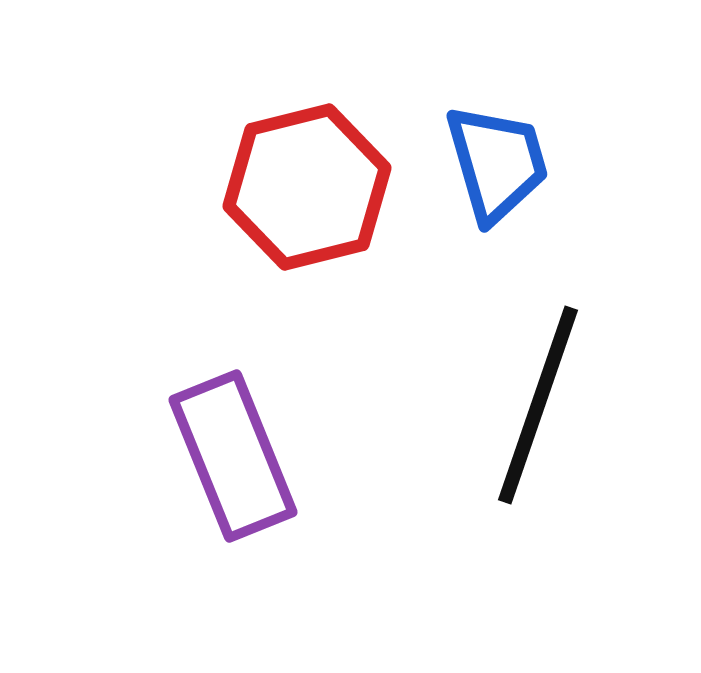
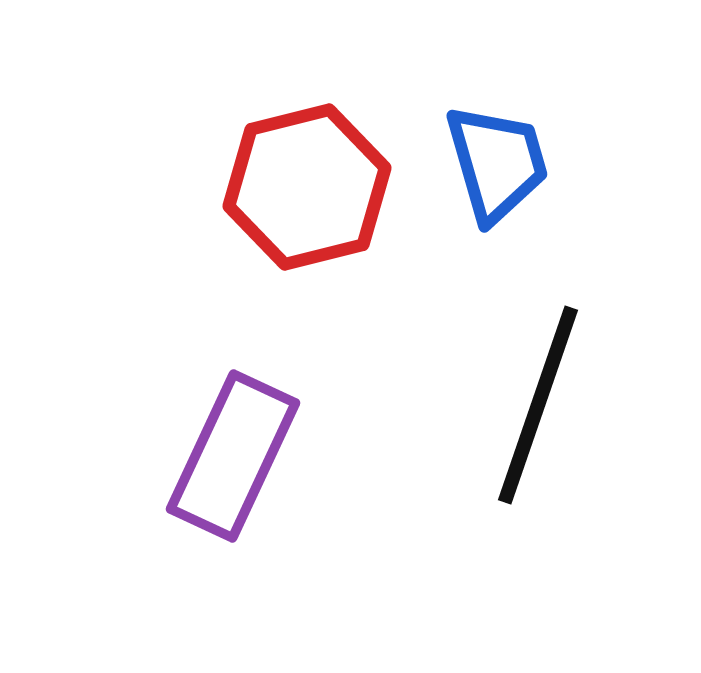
purple rectangle: rotated 47 degrees clockwise
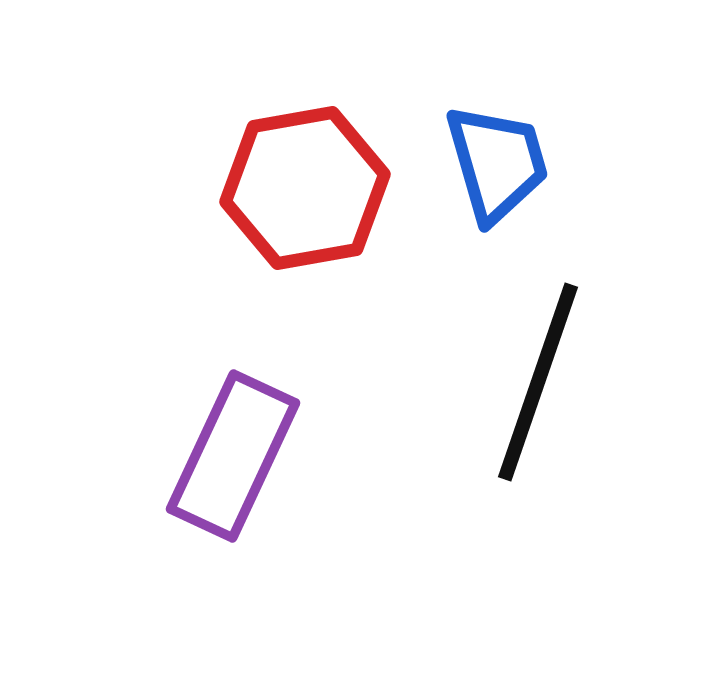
red hexagon: moved 2 px left, 1 px down; rotated 4 degrees clockwise
black line: moved 23 px up
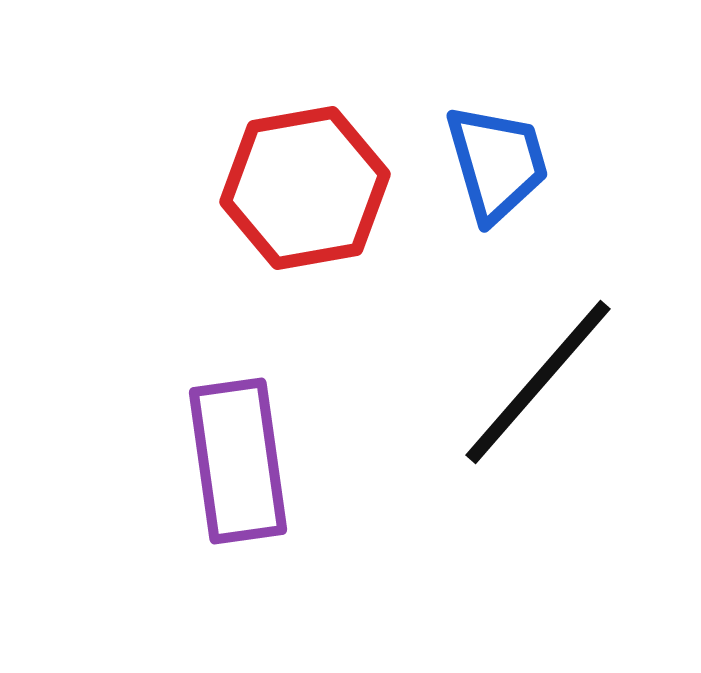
black line: rotated 22 degrees clockwise
purple rectangle: moved 5 px right, 5 px down; rotated 33 degrees counterclockwise
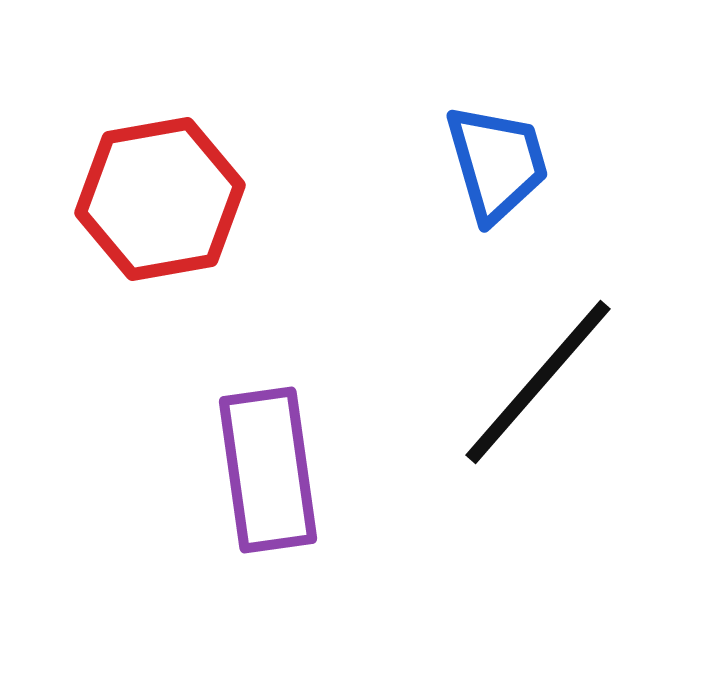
red hexagon: moved 145 px left, 11 px down
purple rectangle: moved 30 px right, 9 px down
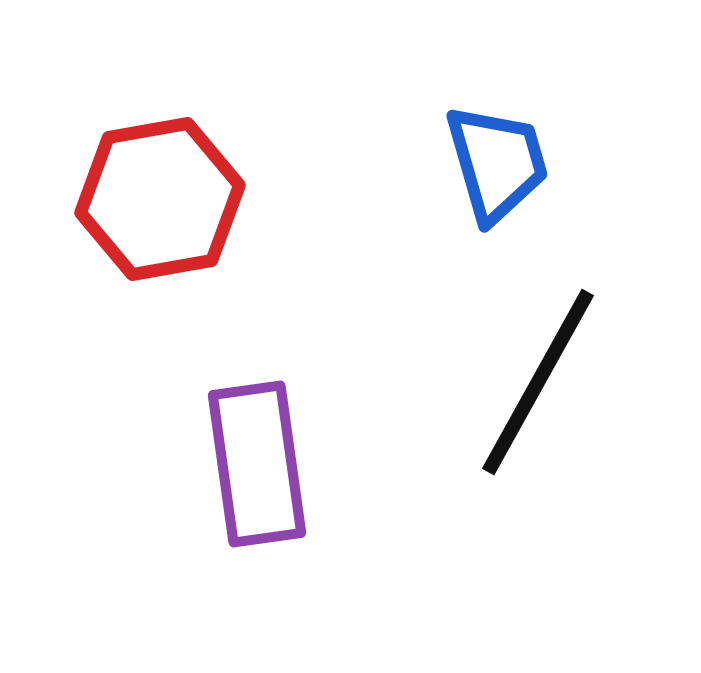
black line: rotated 12 degrees counterclockwise
purple rectangle: moved 11 px left, 6 px up
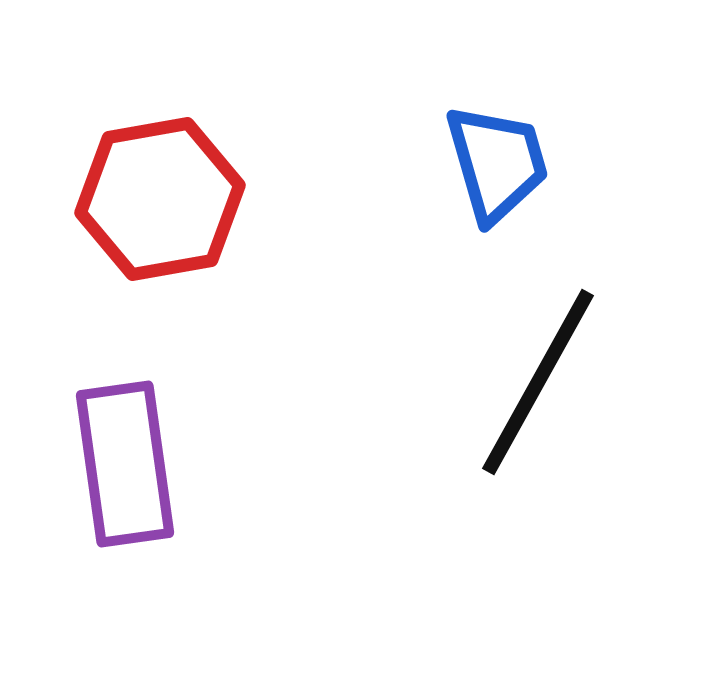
purple rectangle: moved 132 px left
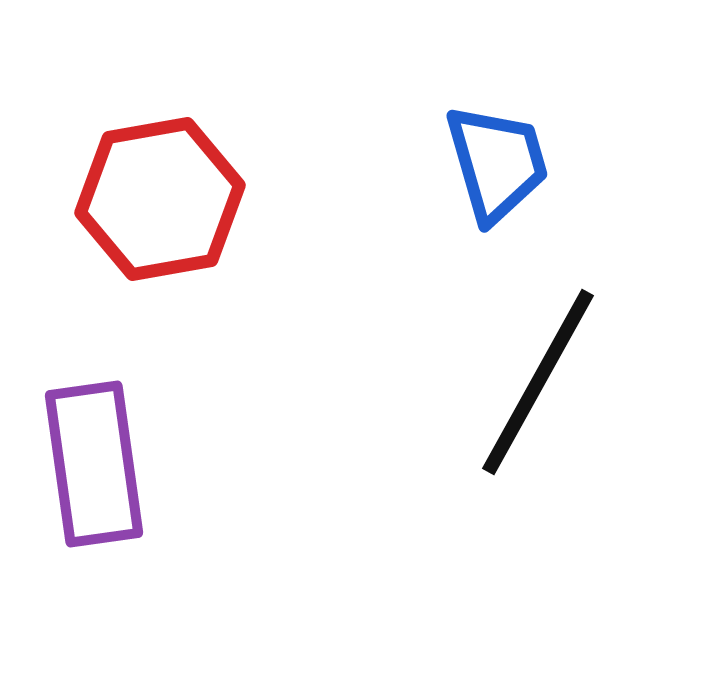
purple rectangle: moved 31 px left
